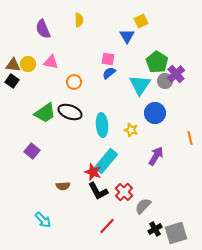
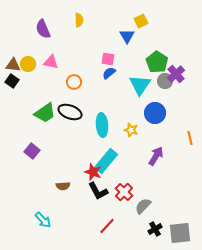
gray square: moved 4 px right; rotated 10 degrees clockwise
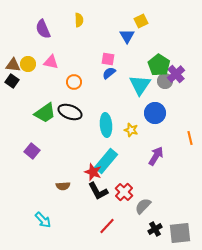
green pentagon: moved 2 px right, 3 px down
cyan ellipse: moved 4 px right
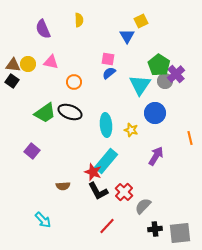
black cross: rotated 24 degrees clockwise
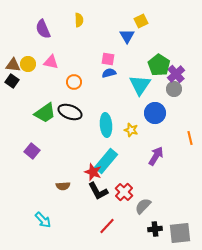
blue semicircle: rotated 24 degrees clockwise
gray circle: moved 9 px right, 8 px down
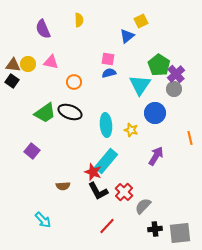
blue triangle: rotated 21 degrees clockwise
